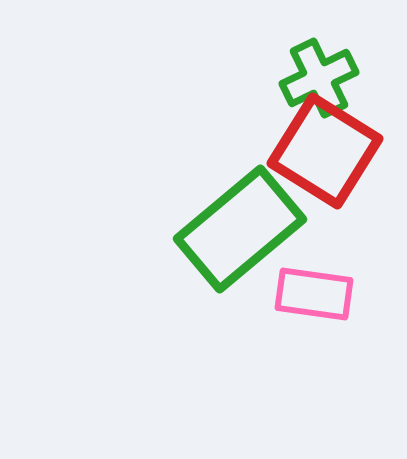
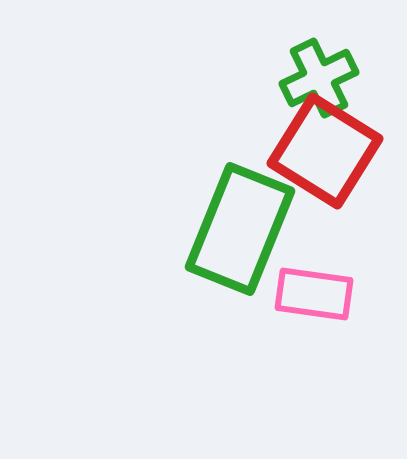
green rectangle: rotated 28 degrees counterclockwise
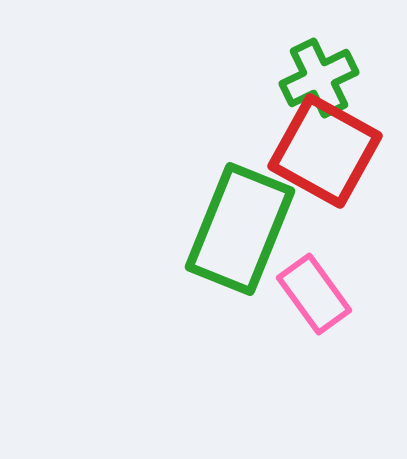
red square: rotated 3 degrees counterclockwise
pink rectangle: rotated 46 degrees clockwise
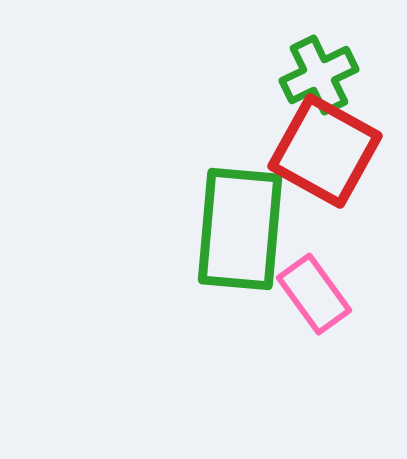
green cross: moved 3 px up
green rectangle: rotated 17 degrees counterclockwise
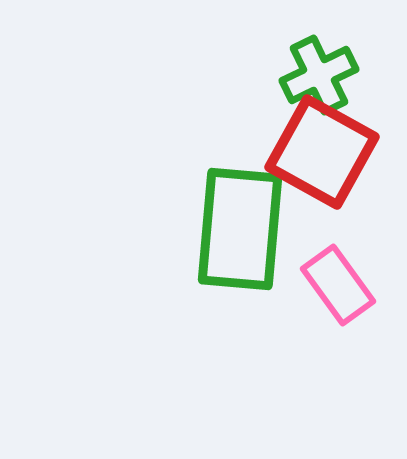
red square: moved 3 px left, 1 px down
pink rectangle: moved 24 px right, 9 px up
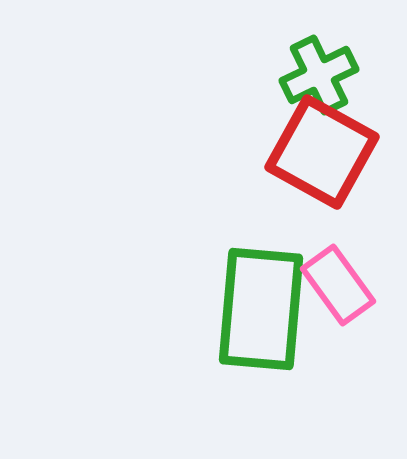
green rectangle: moved 21 px right, 80 px down
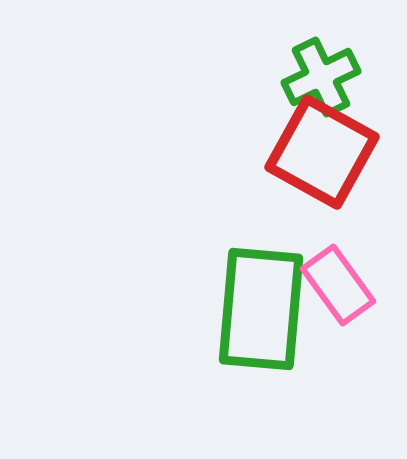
green cross: moved 2 px right, 2 px down
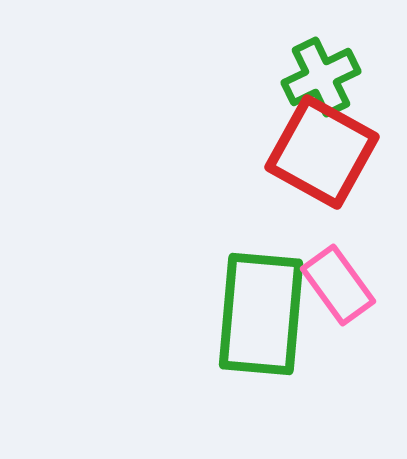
green rectangle: moved 5 px down
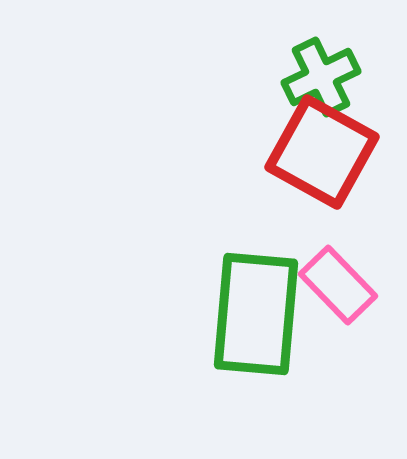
pink rectangle: rotated 8 degrees counterclockwise
green rectangle: moved 5 px left
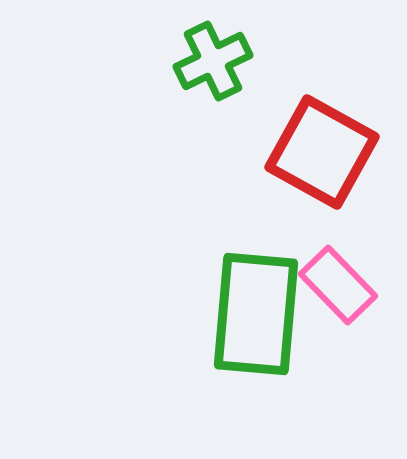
green cross: moved 108 px left, 16 px up
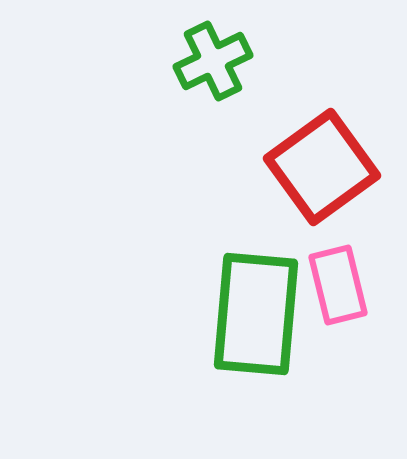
red square: moved 15 px down; rotated 25 degrees clockwise
pink rectangle: rotated 30 degrees clockwise
